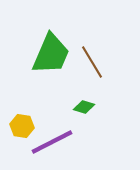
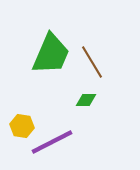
green diamond: moved 2 px right, 7 px up; rotated 15 degrees counterclockwise
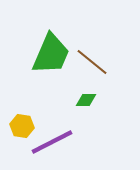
brown line: rotated 20 degrees counterclockwise
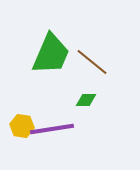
purple line: moved 13 px up; rotated 18 degrees clockwise
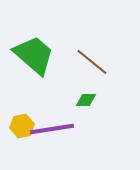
green trapezoid: moved 17 px left, 1 px down; rotated 72 degrees counterclockwise
yellow hexagon: rotated 20 degrees counterclockwise
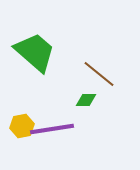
green trapezoid: moved 1 px right, 3 px up
brown line: moved 7 px right, 12 px down
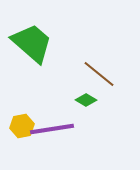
green trapezoid: moved 3 px left, 9 px up
green diamond: rotated 30 degrees clockwise
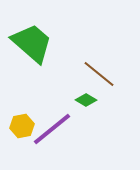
purple line: rotated 30 degrees counterclockwise
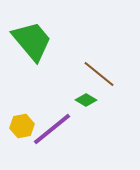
green trapezoid: moved 2 px up; rotated 9 degrees clockwise
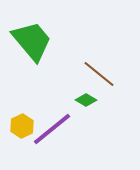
yellow hexagon: rotated 15 degrees counterclockwise
